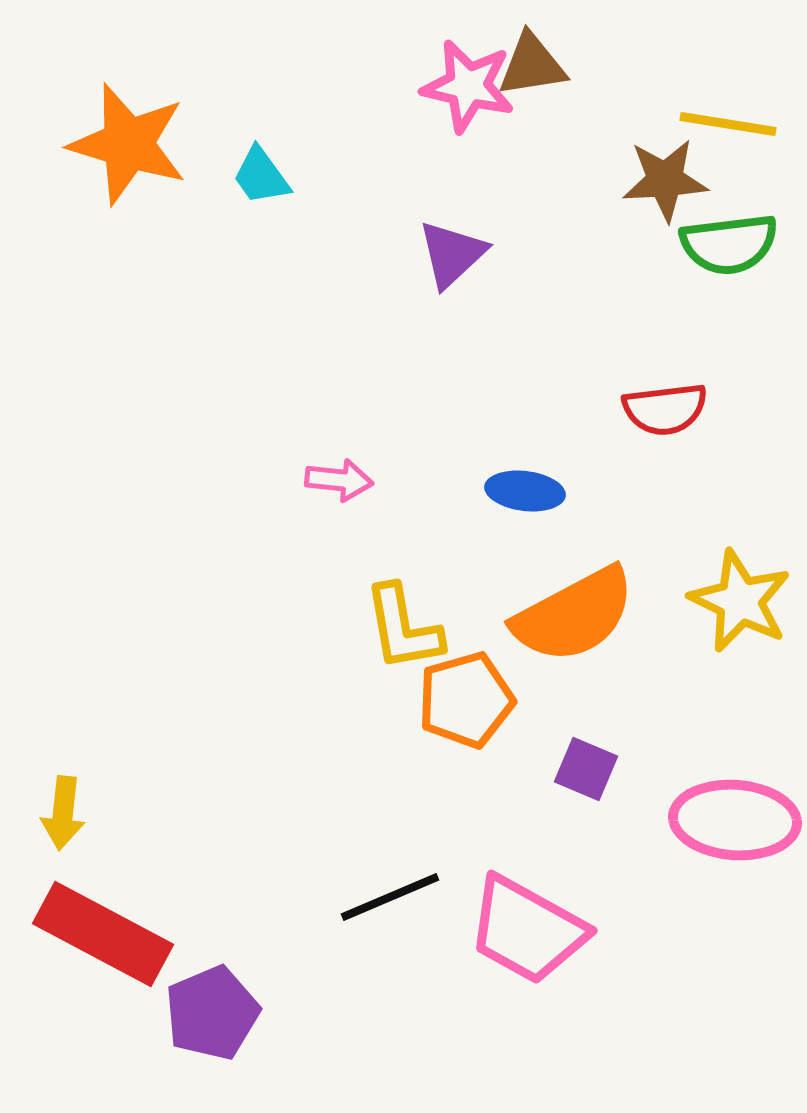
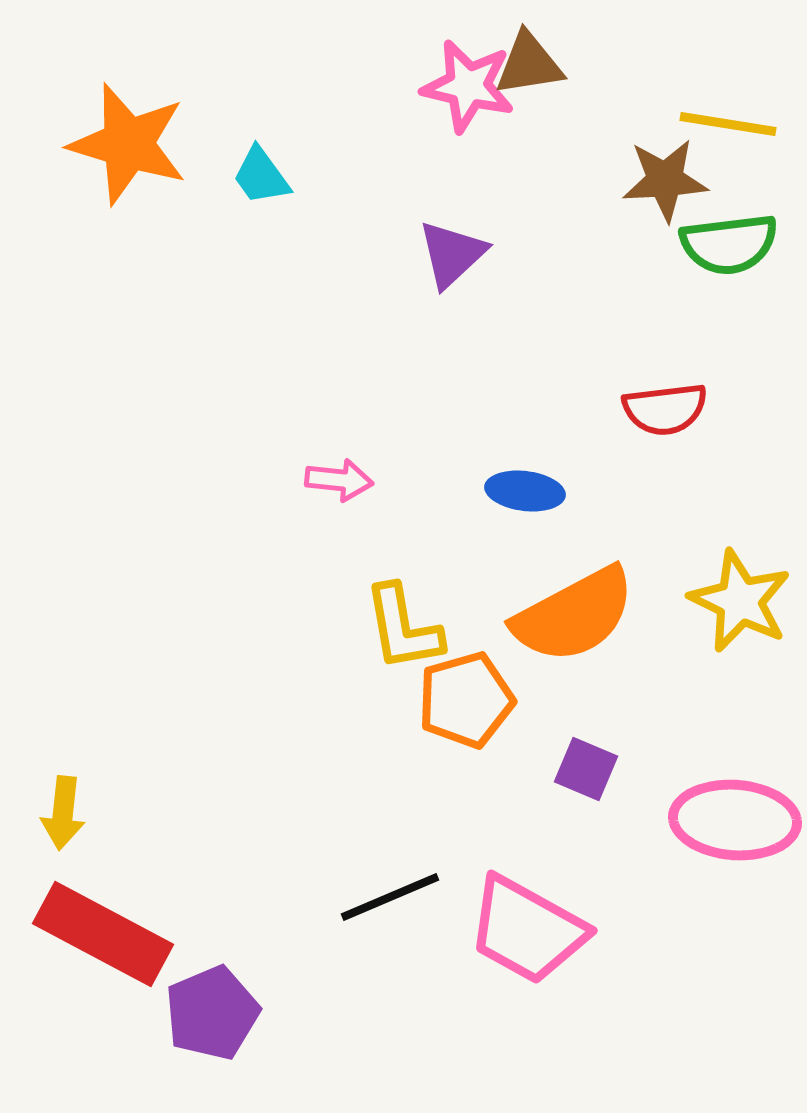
brown triangle: moved 3 px left, 1 px up
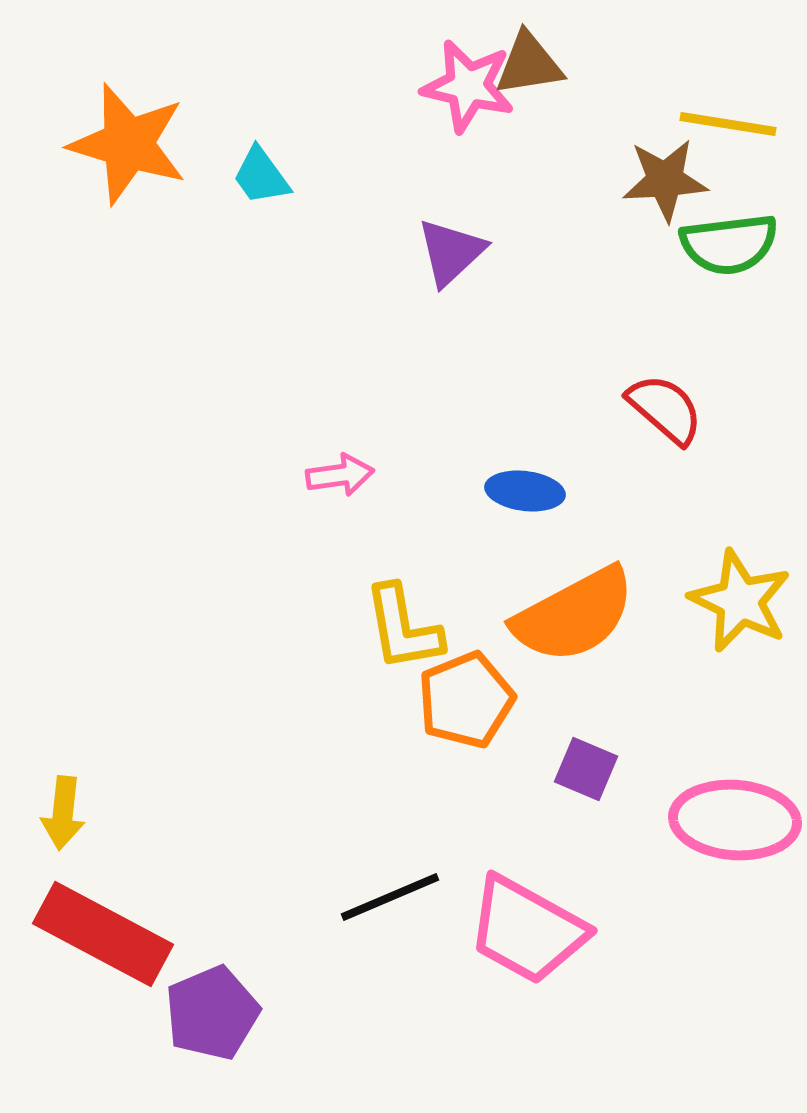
purple triangle: moved 1 px left, 2 px up
red semicircle: rotated 132 degrees counterclockwise
pink arrow: moved 1 px right, 5 px up; rotated 14 degrees counterclockwise
orange pentagon: rotated 6 degrees counterclockwise
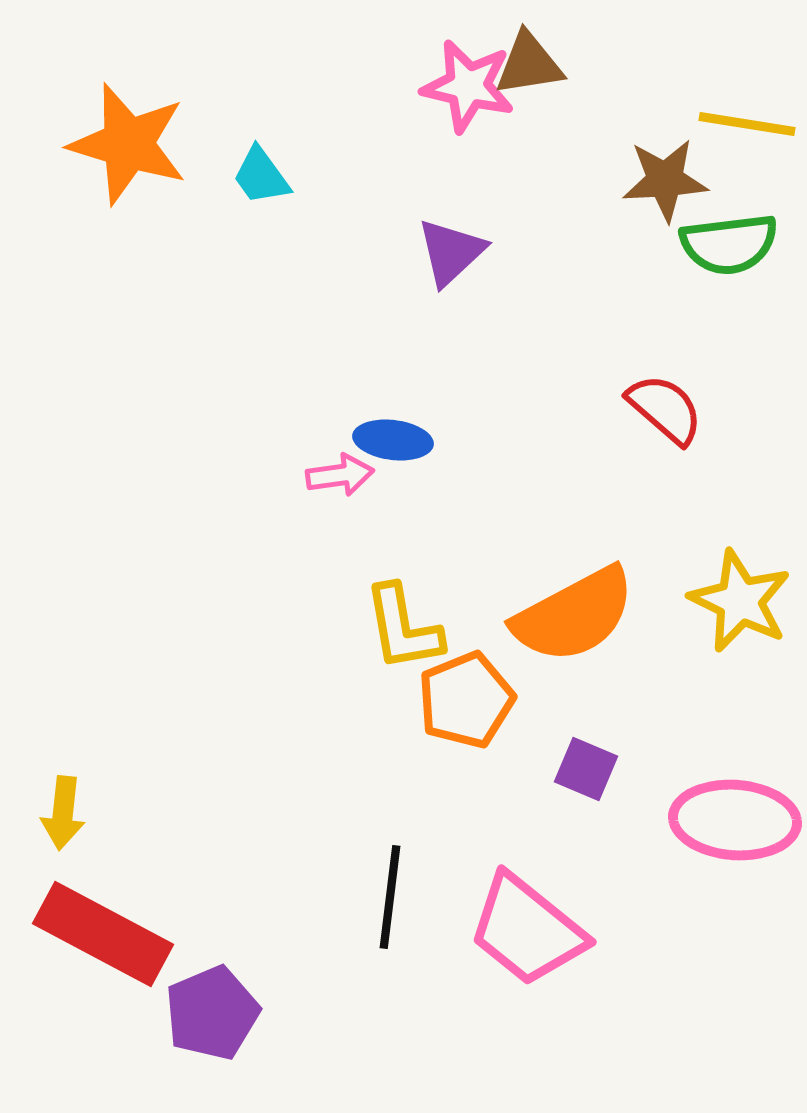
yellow line: moved 19 px right
blue ellipse: moved 132 px left, 51 px up
black line: rotated 60 degrees counterclockwise
pink trapezoid: rotated 10 degrees clockwise
